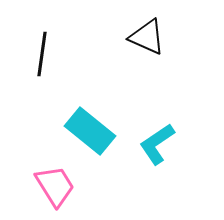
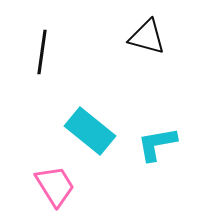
black triangle: rotated 9 degrees counterclockwise
black line: moved 2 px up
cyan L-shape: rotated 24 degrees clockwise
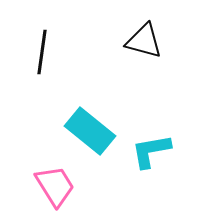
black triangle: moved 3 px left, 4 px down
cyan L-shape: moved 6 px left, 7 px down
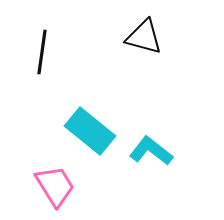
black triangle: moved 4 px up
cyan L-shape: rotated 48 degrees clockwise
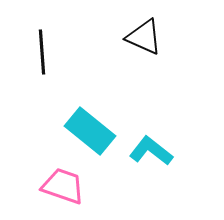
black triangle: rotated 9 degrees clockwise
black line: rotated 12 degrees counterclockwise
pink trapezoid: moved 8 px right; rotated 39 degrees counterclockwise
